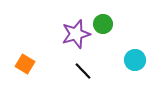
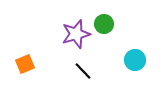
green circle: moved 1 px right
orange square: rotated 36 degrees clockwise
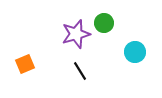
green circle: moved 1 px up
cyan circle: moved 8 px up
black line: moved 3 px left; rotated 12 degrees clockwise
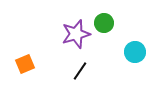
black line: rotated 66 degrees clockwise
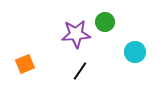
green circle: moved 1 px right, 1 px up
purple star: rotated 12 degrees clockwise
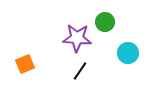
purple star: moved 1 px right, 4 px down; rotated 8 degrees clockwise
cyan circle: moved 7 px left, 1 px down
